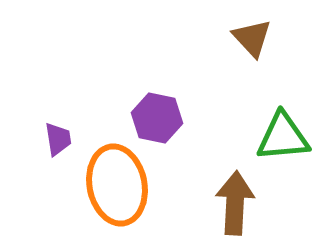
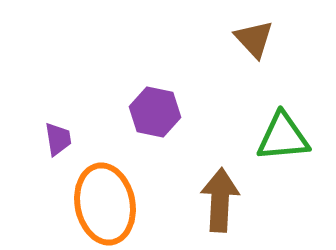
brown triangle: moved 2 px right, 1 px down
purple hexagon: moved 2 px left, 6 px up
orange ellipse: moved 12 px left, 19 px down
brown arrow: moved 15 px left, 3 px up
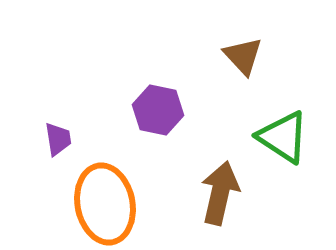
brown triangle: moved 11 px left, 17 px down
purple hexagon: moved 3 px right, 2 px up
green triangle: rotated 38 degrees clockwise
brown arrow: moved 7 px up; rotated 10 degrees clockwise
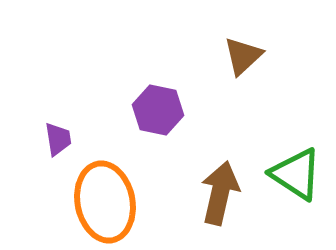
brown triangle: rotated 30 degrees clockwise
green triangle: moved 13 px right, 37 px down
orange ellipse: moved 2 px up
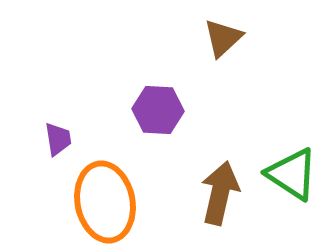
brown triangle: moved 20 px left, 18 px up
purple hexagon: rotated 9 degrees counterclockwise
green triangle: moved 4 px left
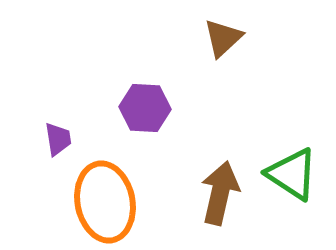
purple hexagon: moved 13 px left, 2 px up
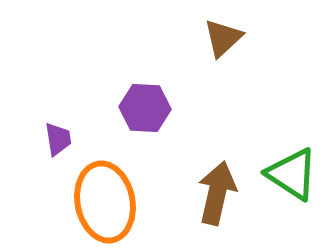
brown arrow: moved 3 px left
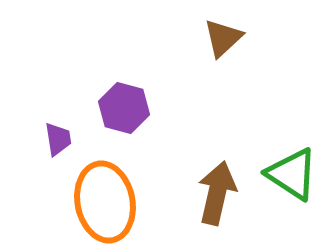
purple hexagon: moved 21 px left; rotated 12 degrees clockwise
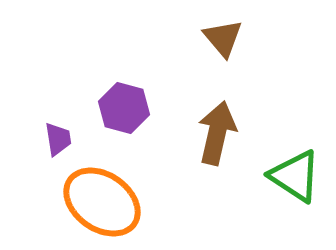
brown triangle: rotated 27 degrees counterclockwise
green triangle: moved 3 px right, 2 px down
brown arrow: moved 60 px up
orange ellipse: moved 3 px left; rotated 44 degrees counterclockwise
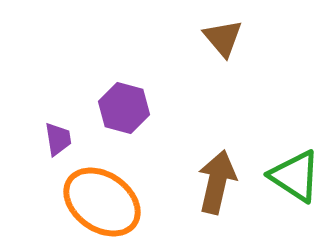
brown arrow: moved 49 px down
